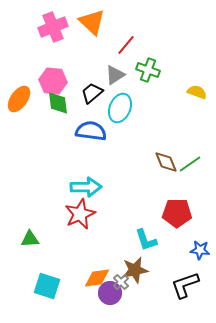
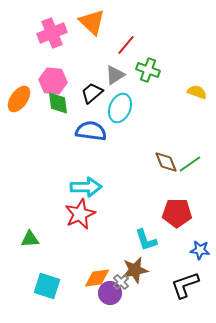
pink cross: moved 1 px left, 6 px down
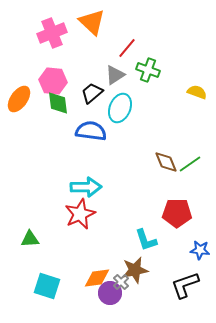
red line: moved 1 px right, 3 px down
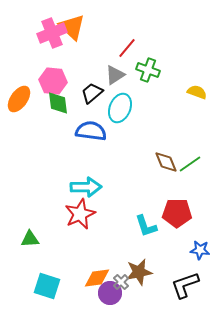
orange triangle: moved 20 px left, 5 px down
cyan L-shape: moved 14 px up
brown star: moved 4 px right, 2 px down
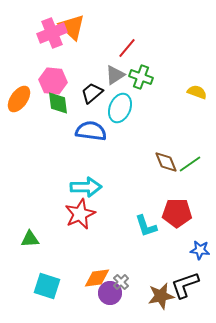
green cross: moved 7 px left, 7 px down
brown star: moved 22 px right, 24 px down
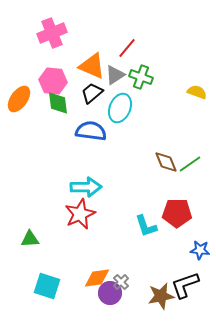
orange triangle: moved 20 px right, 39 px down; rotated 20 degrees counterclockwise
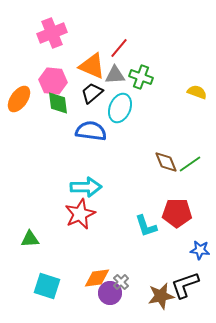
red line: moved 8 px left
gray triangle: rotated 30 degrees clockwise
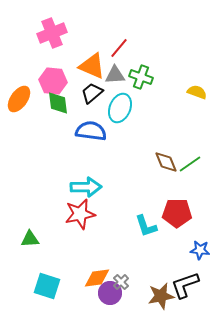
red star: rotated 12 degrees clockwise
